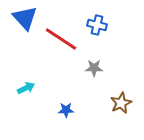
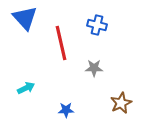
red line: moved 4 px down; rotated 44 degrees clockwise
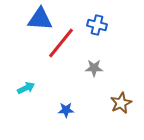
blue triangle: moved 15 px right, 1 px down; rotated 44 degrees counterclockwise
red line: rotated 52 degrees clockwise
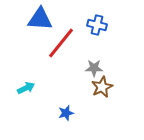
brown star: moved 19 px left, 16 px up
blue star: moved 3 px down; rotated 14 degrees counterclockwise
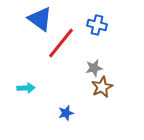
blue triangle: rotated 32 degrees clockwise
gray star: rotated 12 degrees counterclockwise
cyan arrow: rotated 24 degrees clockwise
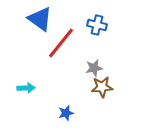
brown star: rotated 20 degrees clockwise
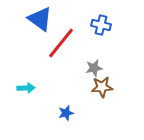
blue cross: moved 4 px right
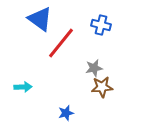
cyan arrow: moved 3 px left, 1 px up
